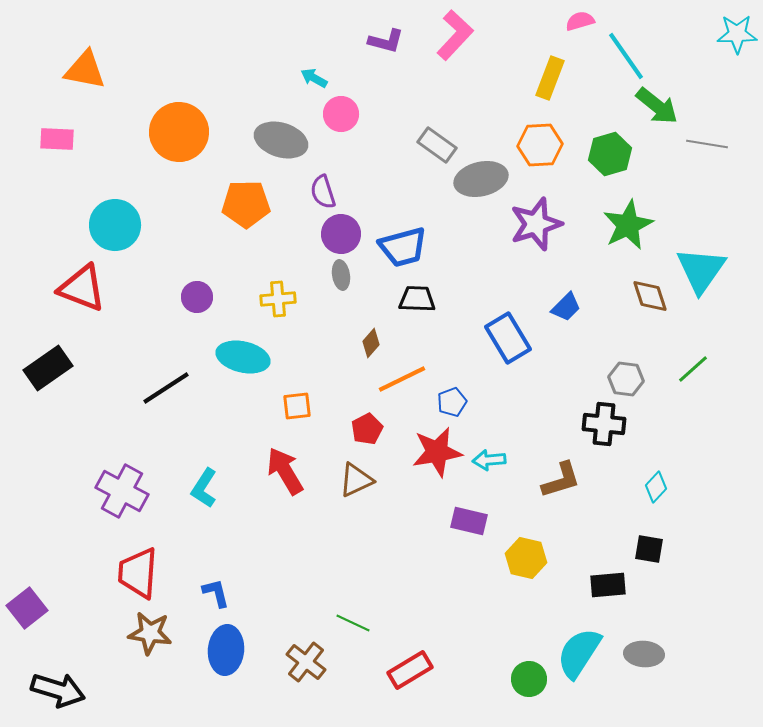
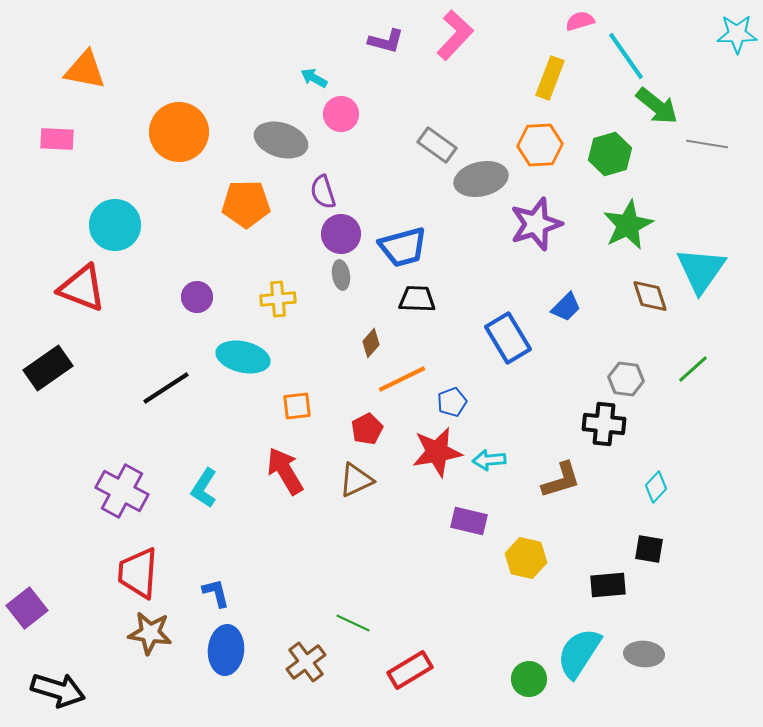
brown cross at (306, 662): rotated 15 degrees clockwise
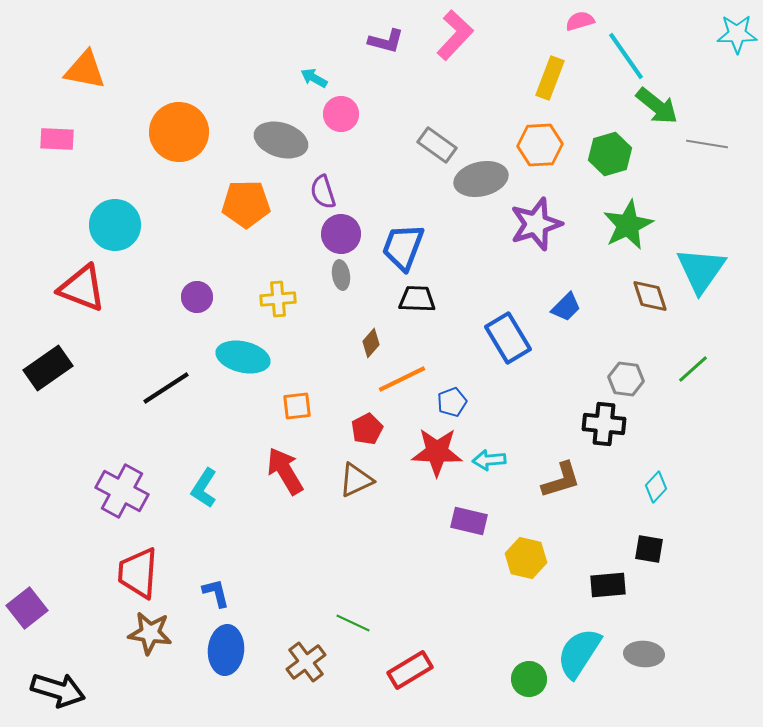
blue trapezoid at (403, 247): rotated 126 degrees clockwise
red star at (437, 452): rotated 12 degrees clockwise
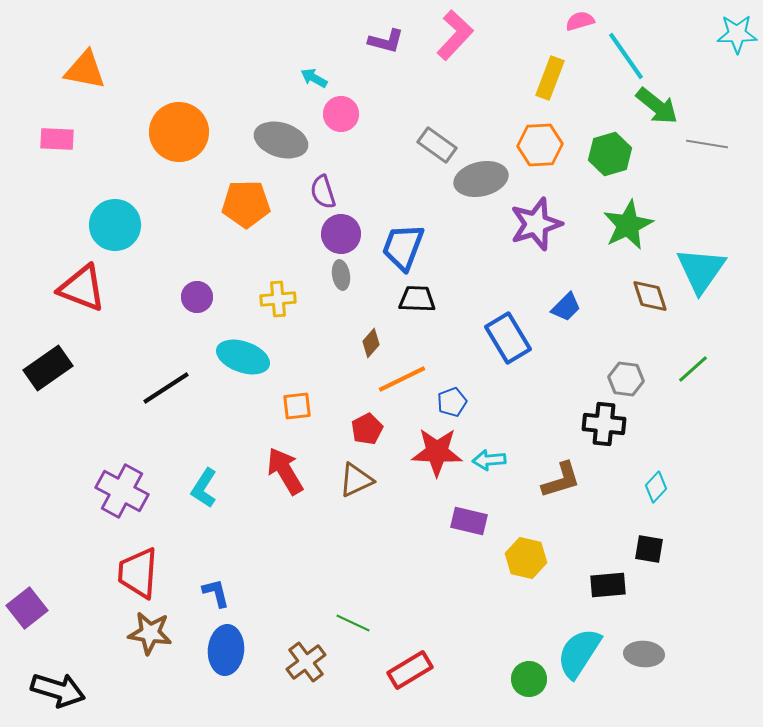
cyan ellipse at (243, 357): rotated 6 degrees clockwise
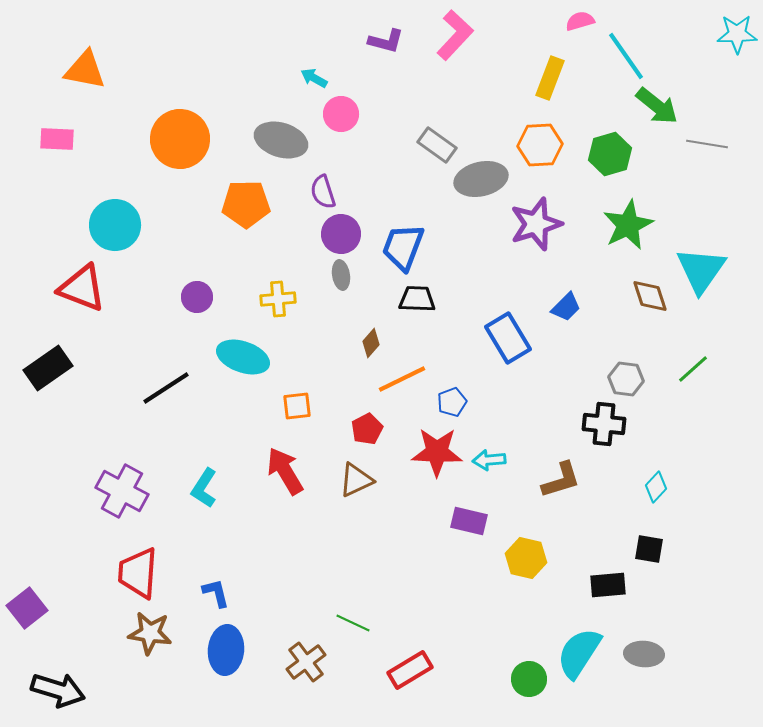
orange circle at (179, 132): moved 1 px right, 7 px down
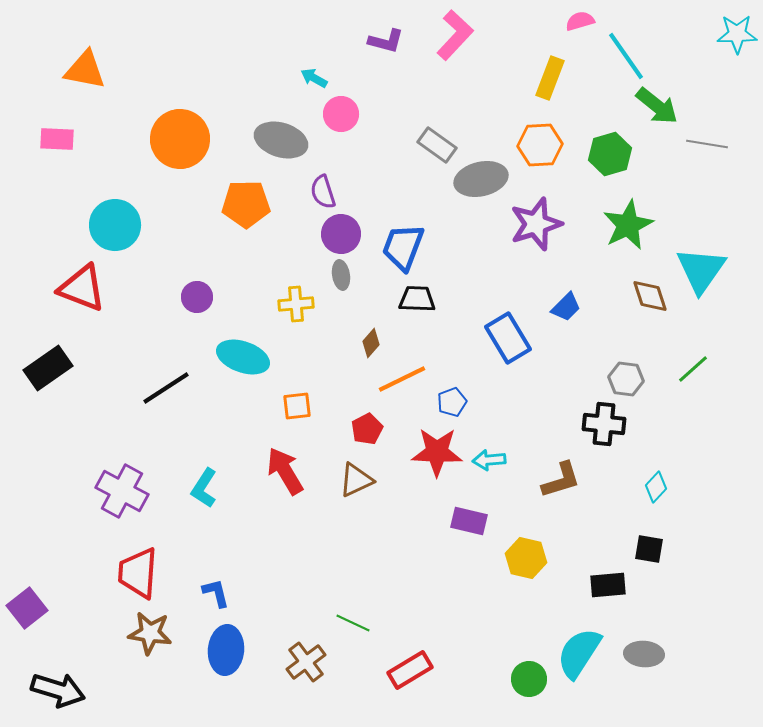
yellow cross at (278, 299): moved 18 px right, 5 px down
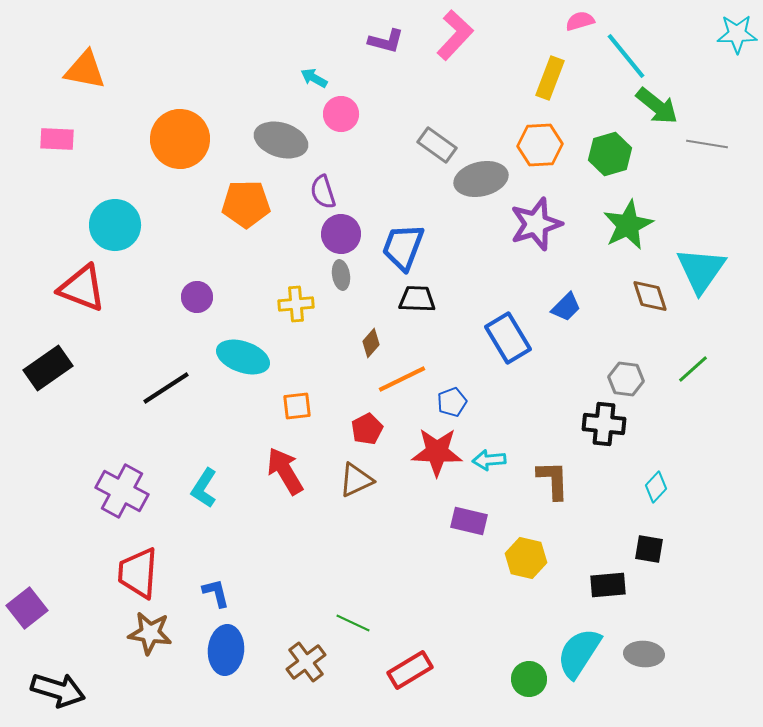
cyan line at (626, 56): rotated 4 degrees counterclockwise
brown L-shape at (561, 480): moved 8 px left; rotated 75 degrees counterclockwise
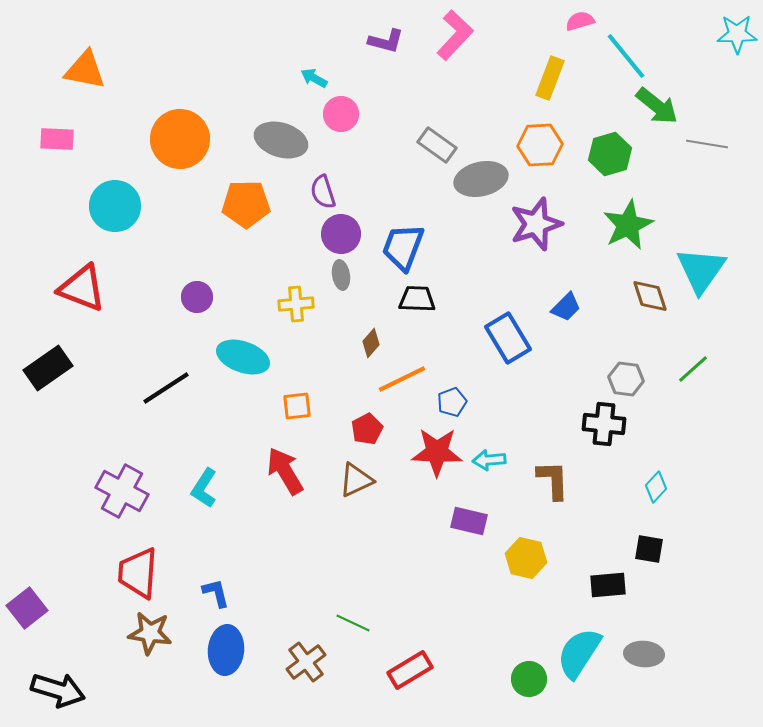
cyan circle at (115, 225): moved 19 px up
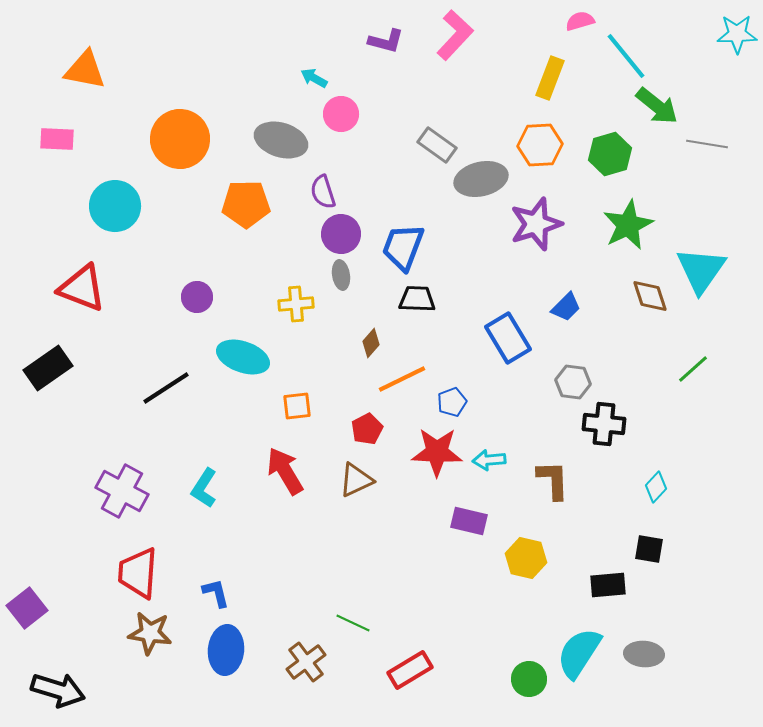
gray hexagon at (626, 379): moved 53 px left, 3 px down
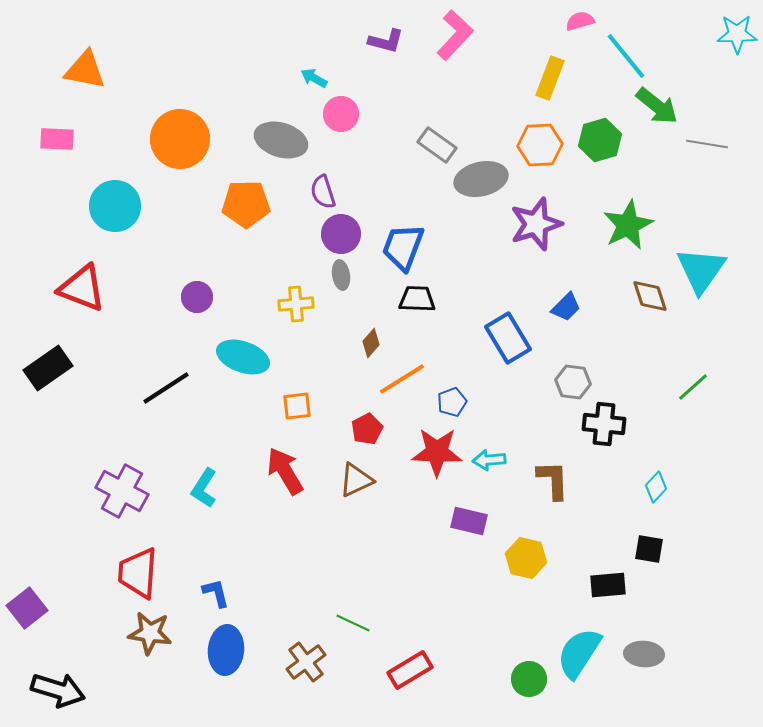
green hexagon at (610, 154): moved 10 px left, 14 px up
green line at (693, 369): moved 18 px down
orange line at (402, 379): rotated 6 degrees counterclockwise
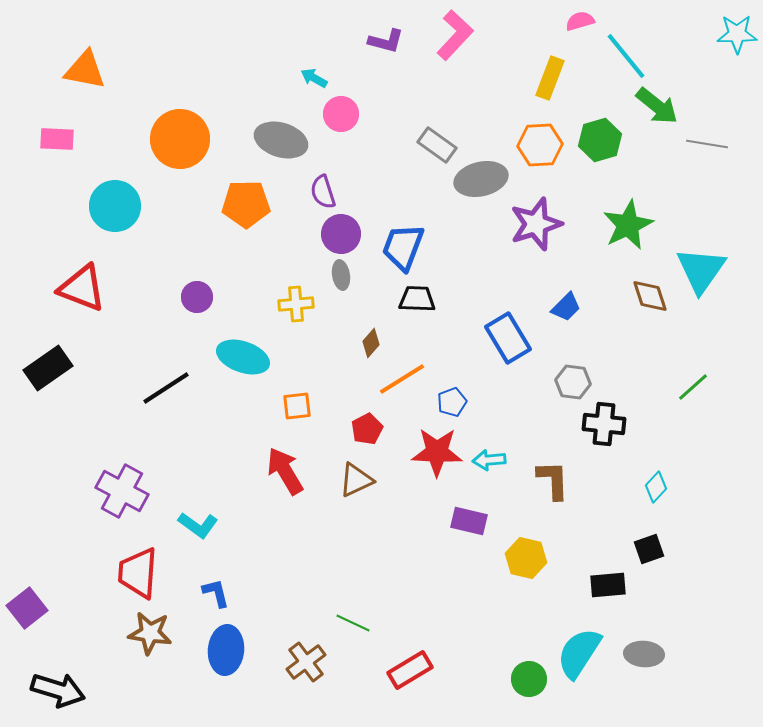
cyan L-shape at (204, 488): moved 6 px left, 37 px down; rotated 87 degrees counterclockwise
black square at (649, 549): rotated 28 degrees counterclockwise
